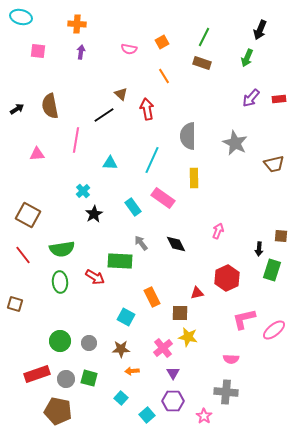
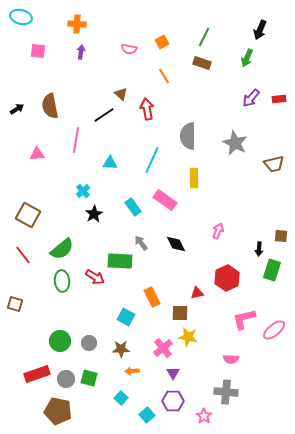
pink rectangle at (163, 198): moved 2 px right, 2 px down
green semicircle at (62, 249): rotated 30 degrees counterclockwise
green ellipse at (60, 282): moved 2 px right, 1 px up
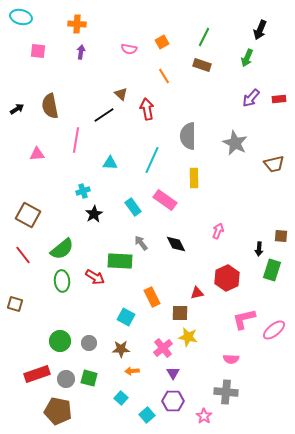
brown rectangle at (202, 63): moved 2 px down
cyan cross at (83, 191): rotated 24 degrees clockwise
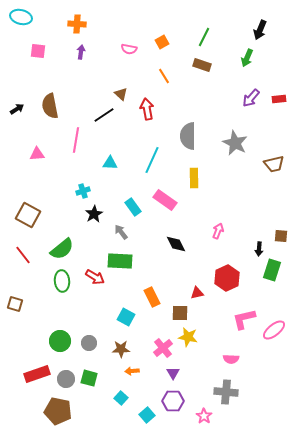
gray arrow at (141, 243): moved 20 px left, 11 px up
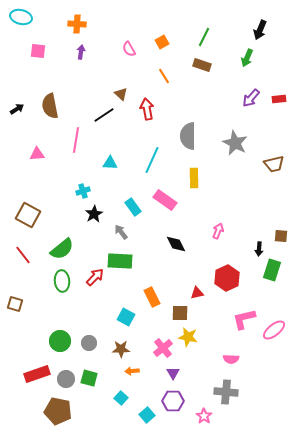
pink semicircle at (129, 49): rotated 49 degrees clockwise
red arrow at (95, 277): rotated 78 degrees counterclockwise
